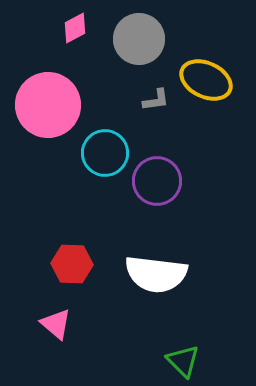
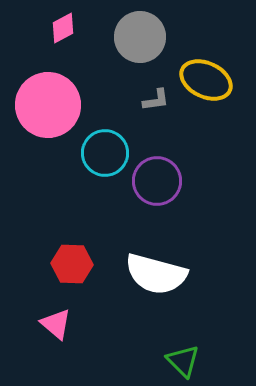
pink diamond: moved 12 px left
gray circle: moved 1 px right, 2 px up
white semicircle: rotated 8 degrees clockwise
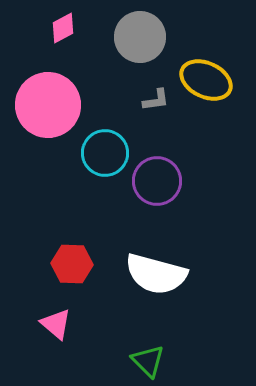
green triangle: moved 35 px left
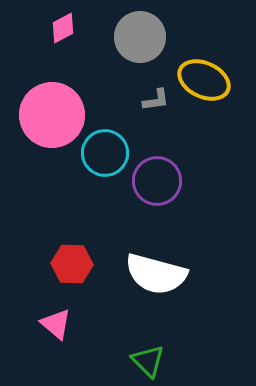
yellow ellipse: moved 2 px left
pink circle: moved 4 px right, 10 px down
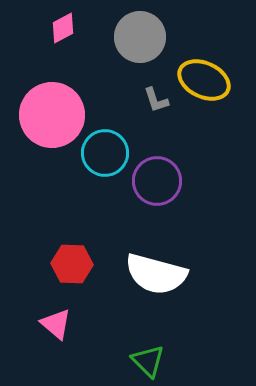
gray L-shape: rotated 80 degrees clockwise
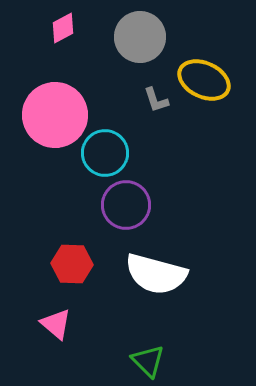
pink circle: moved 3 px right
purple circle: moved 31 px left, 24 px down
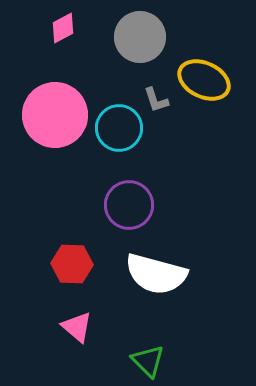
cyan circle: moved 14 px right, 25 px up
purple circle: moved 3 px right
pink triangle: moved 21 px right, 3 px down
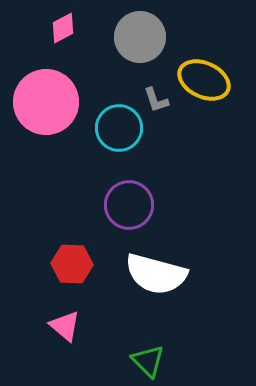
pink circle: moved 9 px left, 13 px up
pink triangle: moved 12 px left, 1 px up
